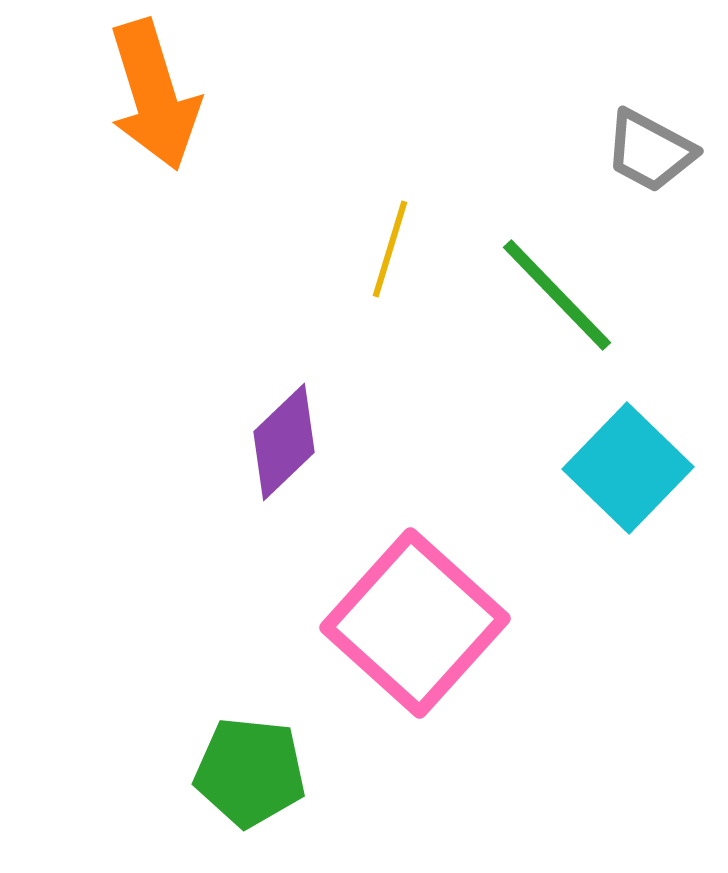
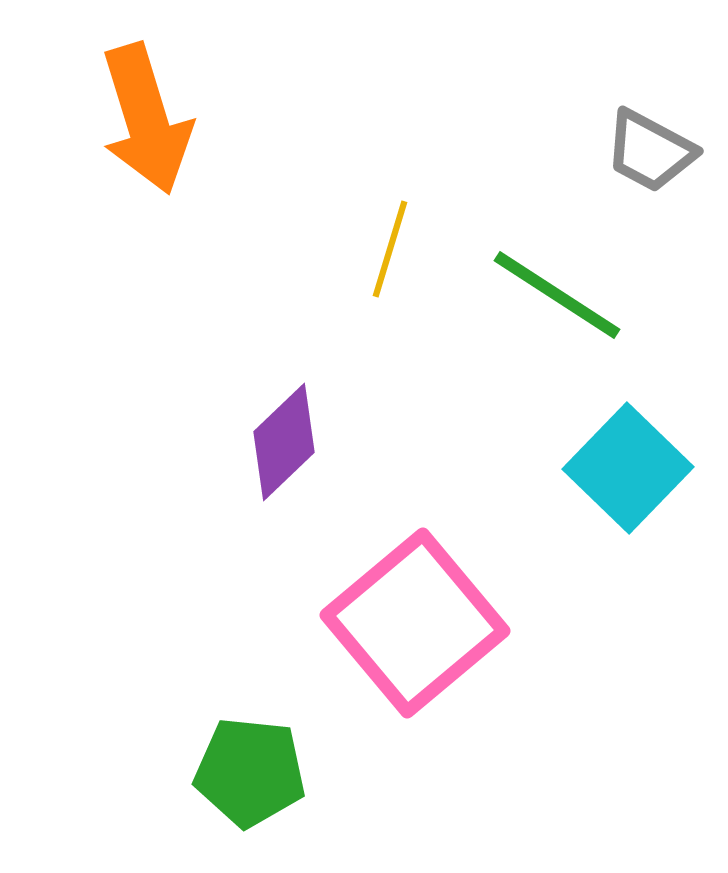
orange arrow: moved 8 px left, 24 px down
green line: rotated 13 degrees counterclockwise
pink square: rotated 8 degrees clockwise
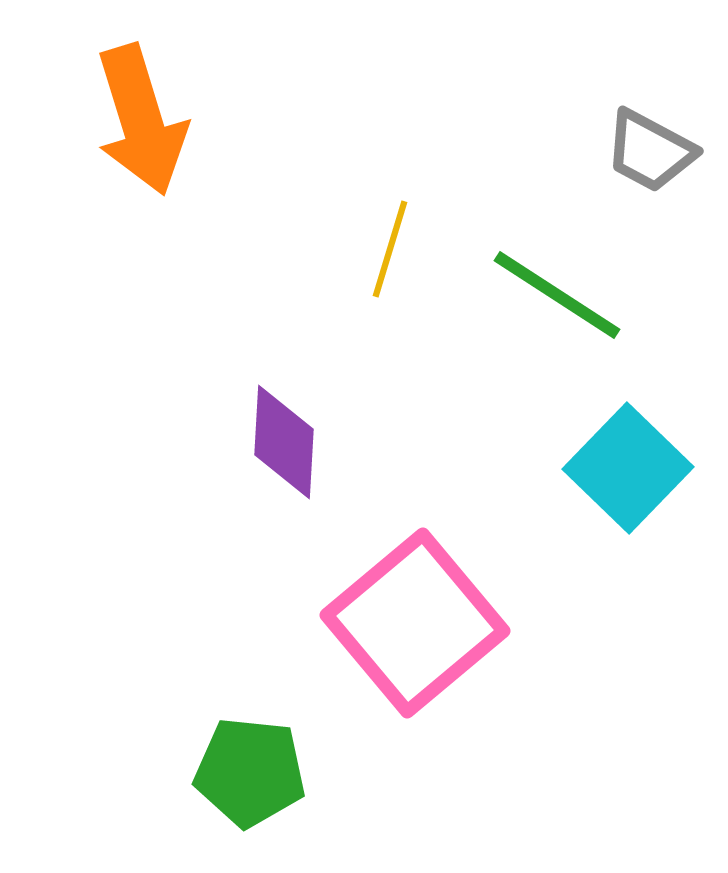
orange arrow: moved 5 px left, 1 px down
purple diamond: rotated 43 degrees counterclockwise
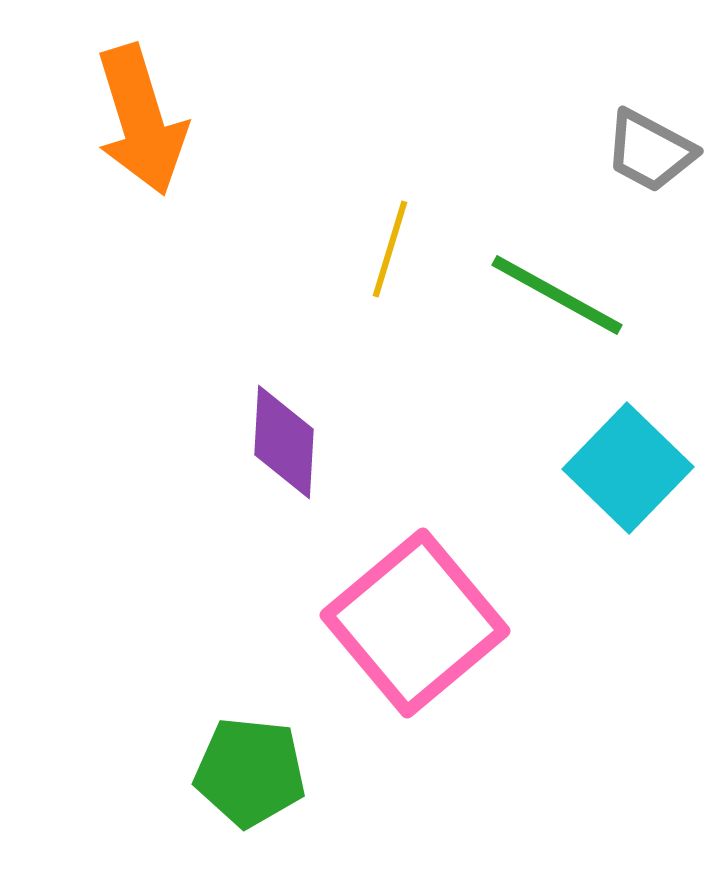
green line: rotated 4 degrees counterclockwise
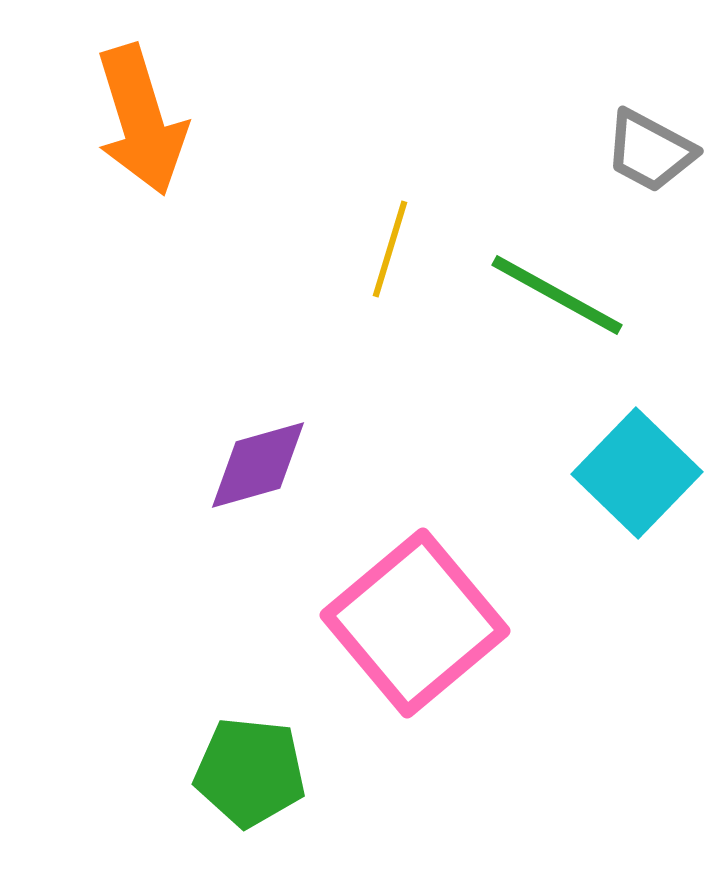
purple diamond: moved 26 px left, 23 px down; rotated 71 degrees clockwise
cyan square: moved 9 px right, 5 px down
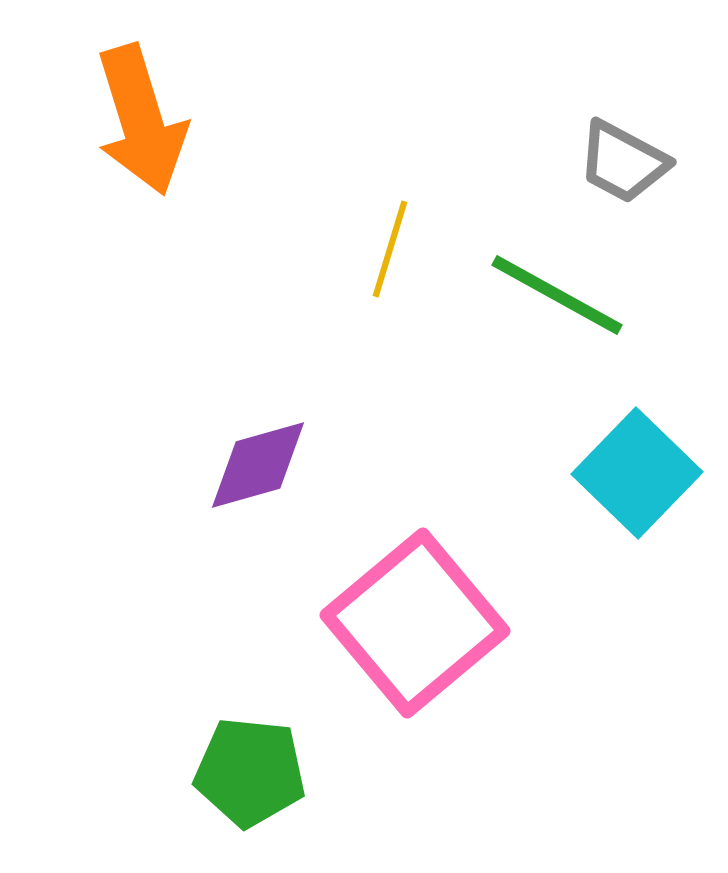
gray trapezoid: moved 27 px left, 11 px down
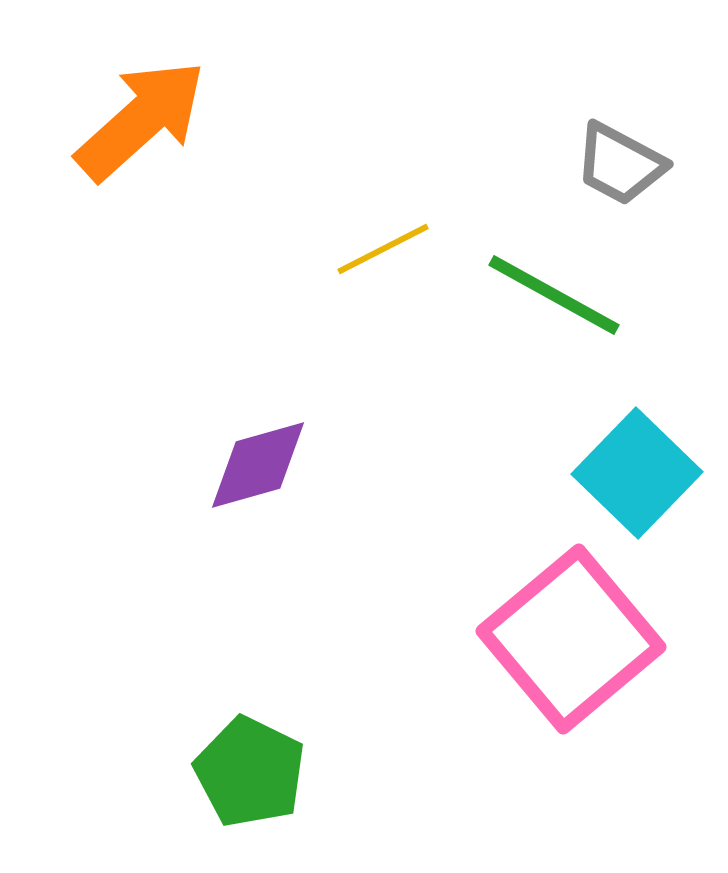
orange arrow: rotated 115 degrees counterclockwise
gray trapezoid: moved 3 px left, 2 px down
yellow line: moved 7 px left; rotated 46 degrees clockwise
green line: moved 3 px left
pink square: moved 156 px right, 16 px down
green pentagon: rotated 20 degrees clockwise
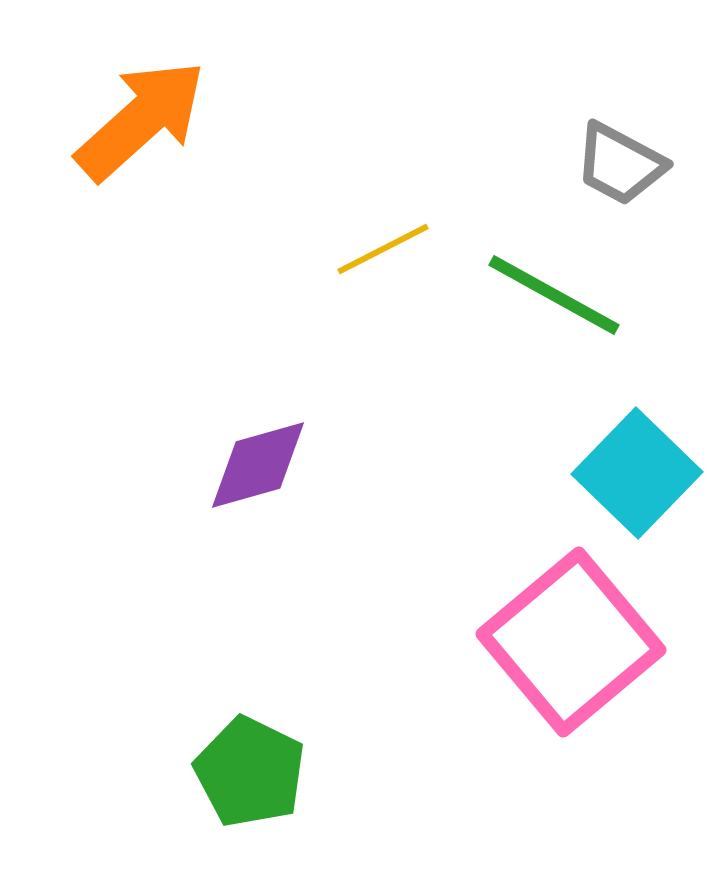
pink square: moved 3 px down
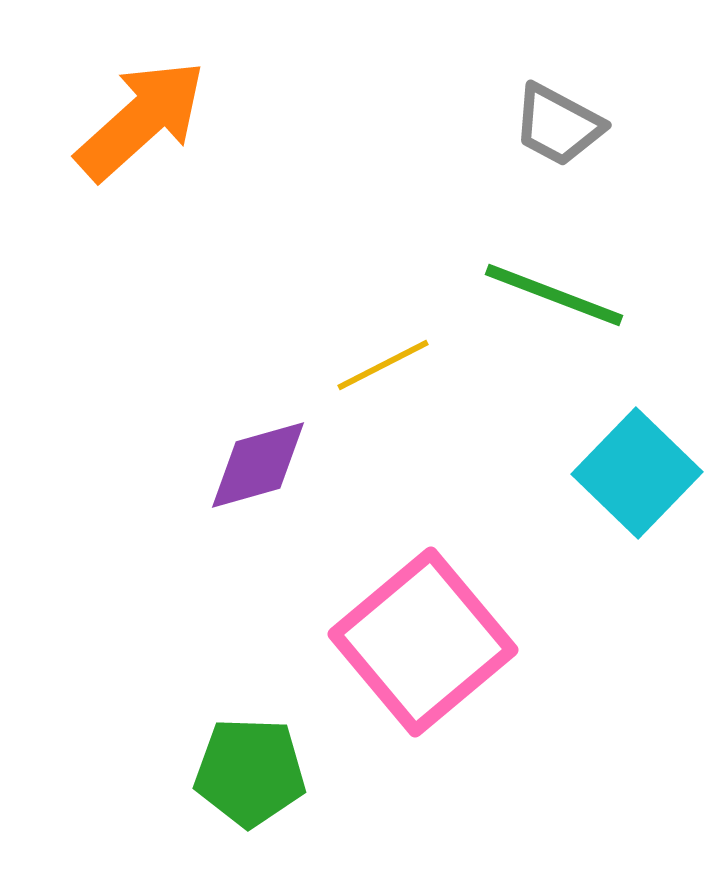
gray trapezoid: moved 62 px left, 39 px up
yellow line: moved 116 px down
green line: rotated 8 degrees counterclockwise
pink square: moved 148 px left
green pentagon: rotated 24 degrees counterclockwise
